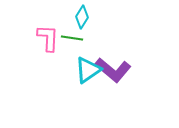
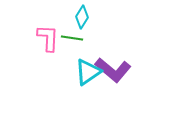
cyan triangle: moved 2 px down
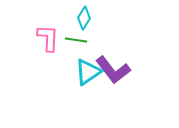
cyan diamond: moved 2 px right, 1 px down
green line: moved 4 px right, 2 px down
purple L-shape: rotated 12 degrees clockwise
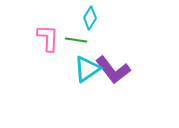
cyan diamond: moved 6 px right
cyan triangle: moved 1 px left, 3 px up
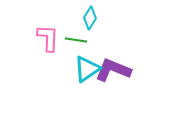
purple L-shape: rotated 150 degrees clockwise
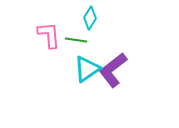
pink L-shape: moved 1 px right, 3 px up; rotated 8 degrees counterclockwise
purple L-shape: rotated 60 degrees counterclockwise
